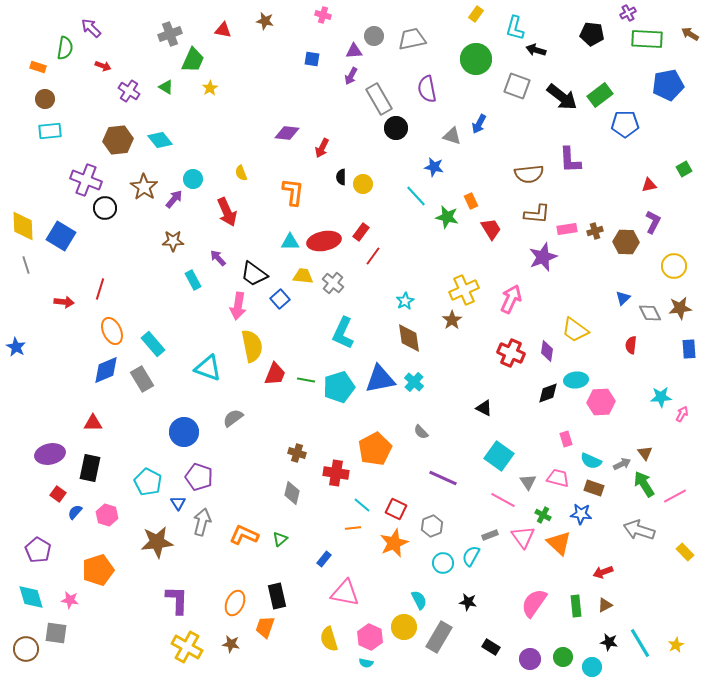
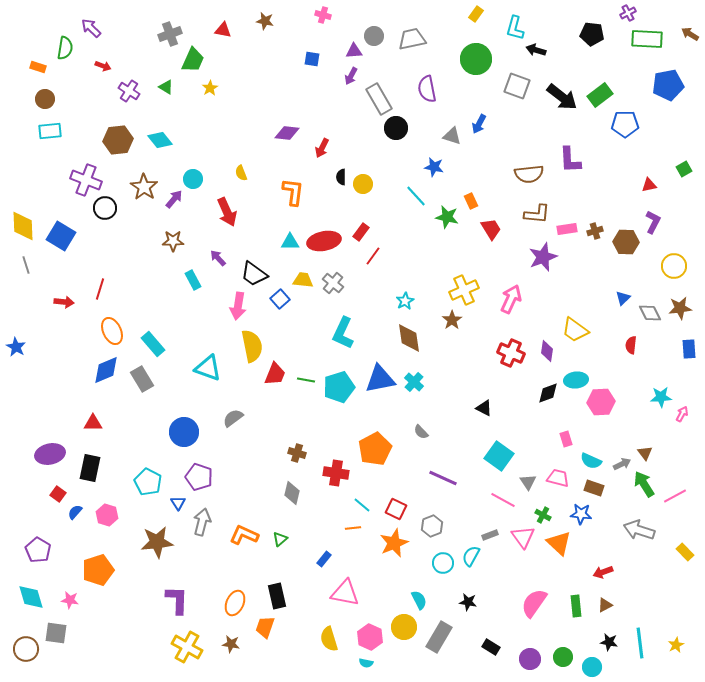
yellow trapezoid at (303, 276): moved 4 px down
cyan line at (640, 643): rotated 24 degrees clockwise
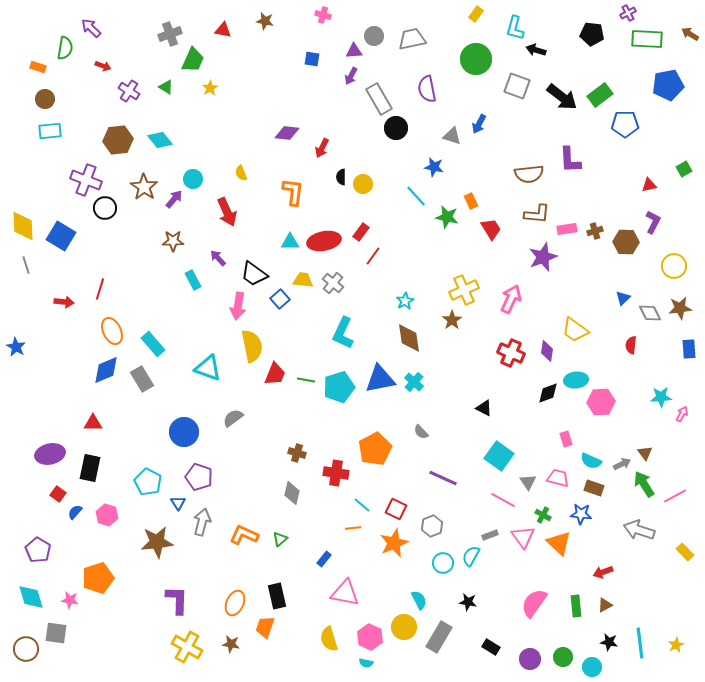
orange pentagon at (98, 570): moved 8 px down
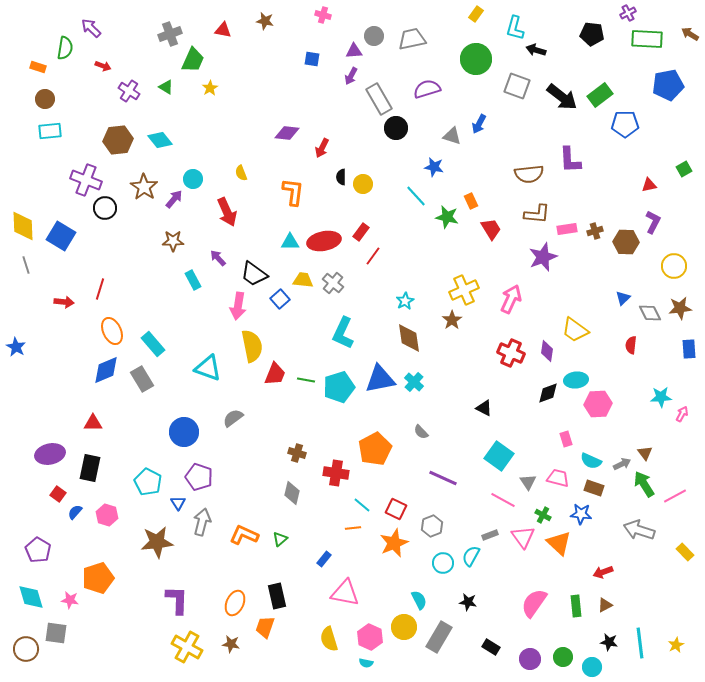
purple semicircle at (427, 89): rotated 84 degrees clockwise
pink hexagon at (601, 402): moved 3 px left, 2 px down
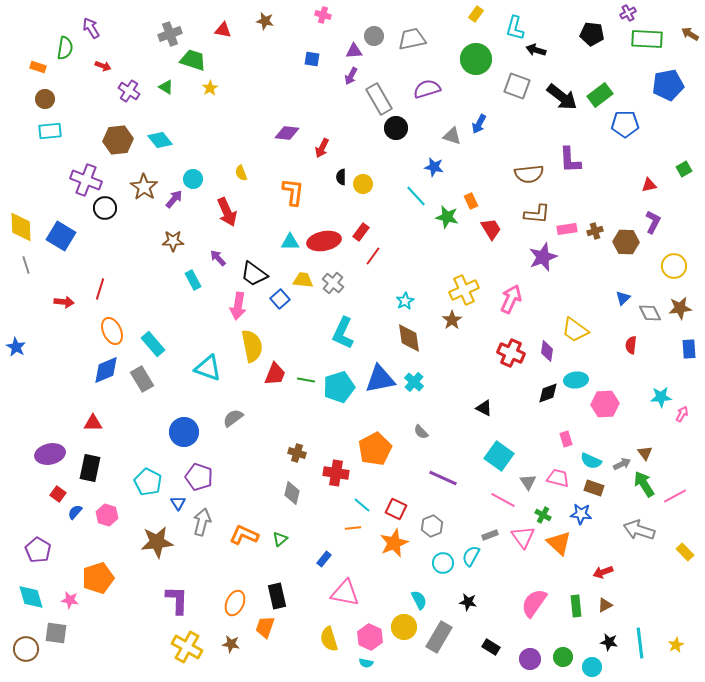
purple arrow at (91, 28): rotated 15 degrees clockwise
green trapezoid at (193, 60): rotated 96 degrees counterclockwise
yellow diamond at (23, 226): moved 2 px left, 1 px down
pink hexagon at (598, 404): moved 7 px right
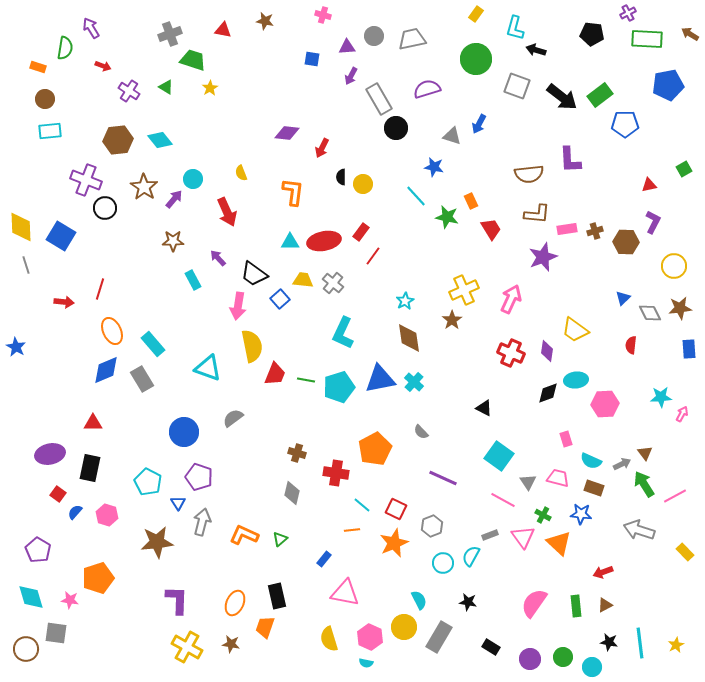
purple triangle at (354, 51): moved 7 px left, 4 px up
orange line at (353, 528): moved 1 px left, 2 px down
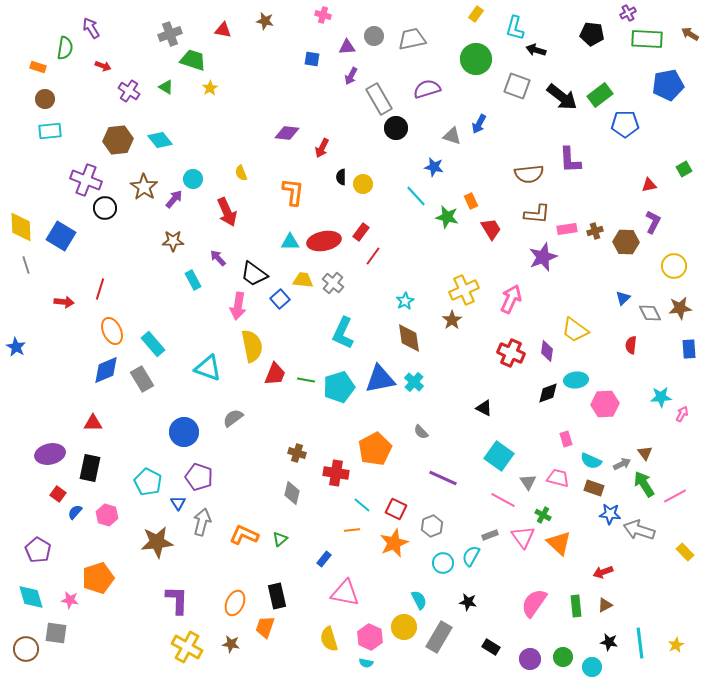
blue star at (581, 514): moved 29 px right
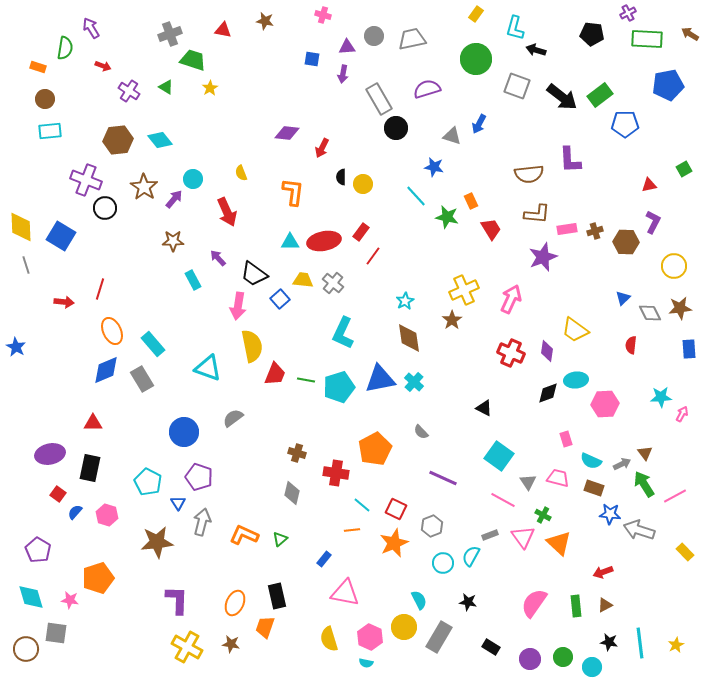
purple arrow at (351, 76): moved 8 px left, 2 px up; rotated 18 degrees counterclockwise
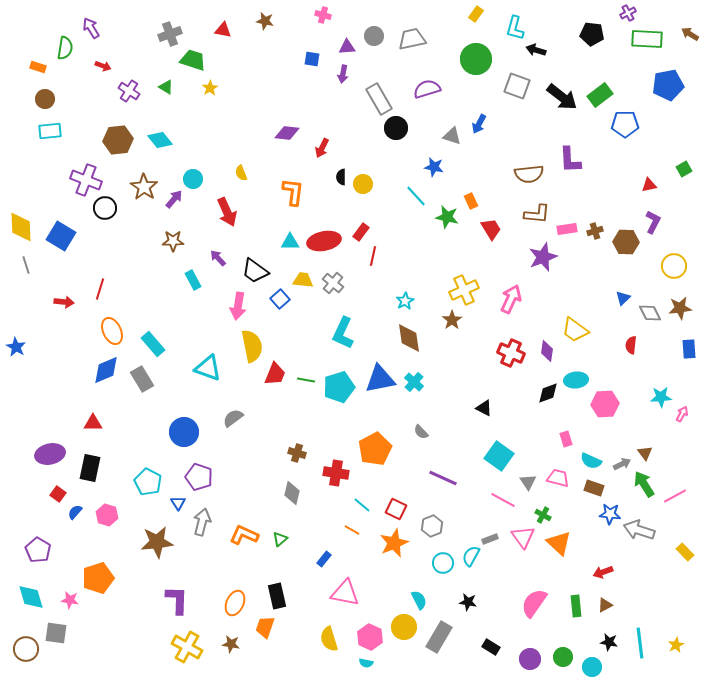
red line at (373, 256): rotated 24 degrees counterclockwise
black trapezoid at (254, 274): moved 1 px right, 3 px up
orange line at (352, 530): rotated 35 degrees clockwise
gray rectangle at (490, 535): moved 4 px down
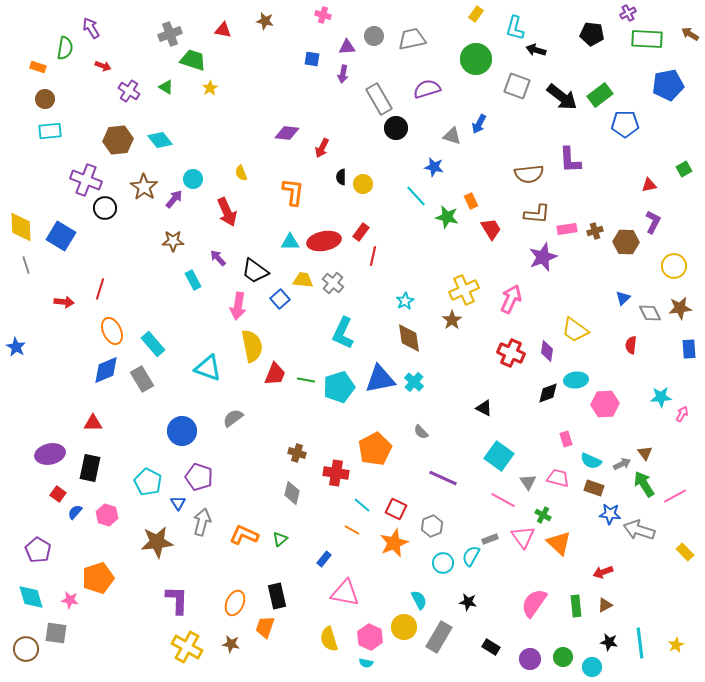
blue circle at (184, 432): moved 2 px left, 1 px up
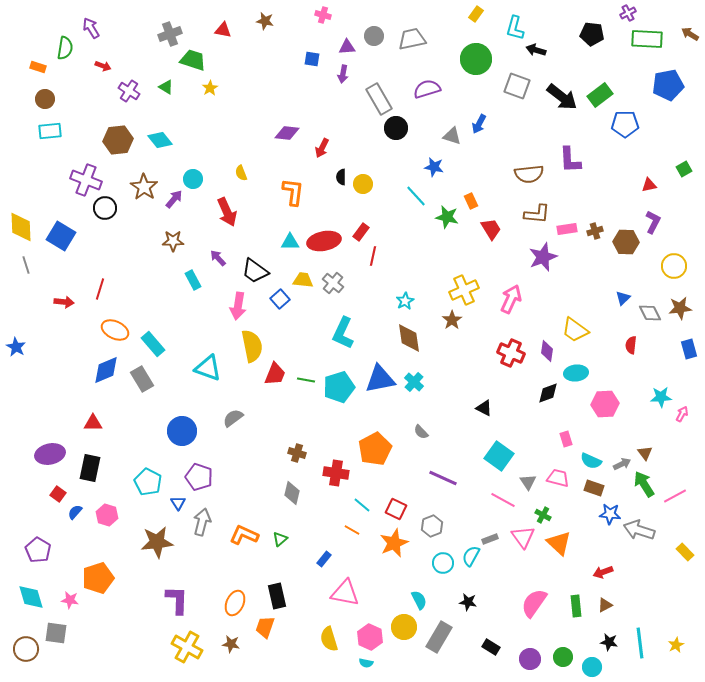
orange ellipse at (112, 331): moved 3 px right, 1 px up; rotated 40 degrees counterclockwise
blue rectangle at (689, 349): rotated 12 degrees counterclockwise
cyan ellipse at (576, 380): moved 7 px up
